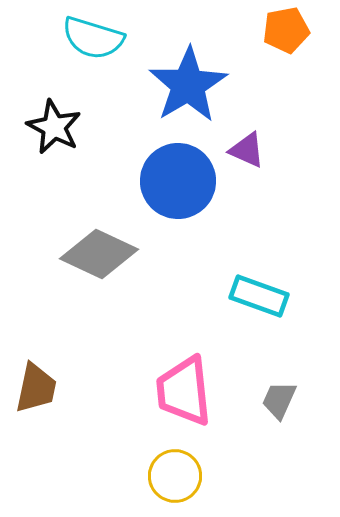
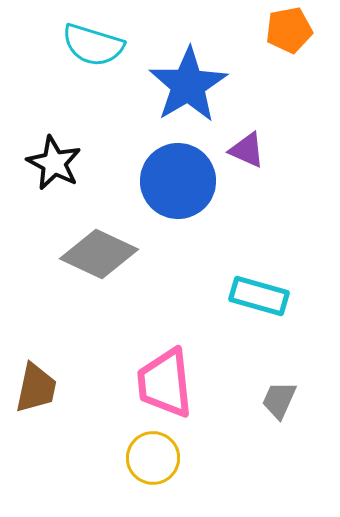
orange pentagon: moved 3 px right
cyan semicircle: moved 7 px down
black star: moved 36 px down
cyan rectangle: rotated 4 degrees counterclockwise
pink trapezoid: moved 19 px left, 8 px up
yellow circle: moved 22 px left, 18 px up
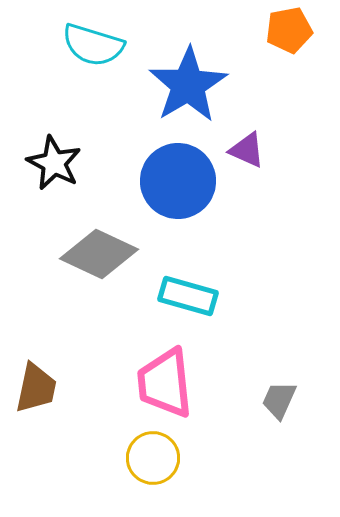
cyan rectangle: moved 71 px left
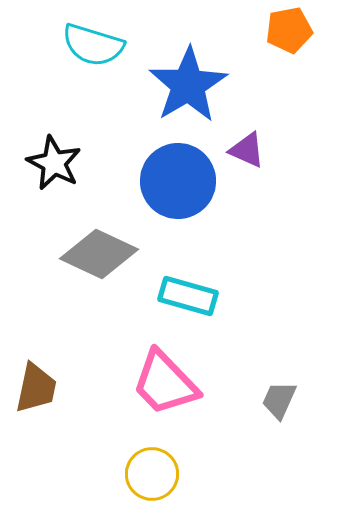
pink trapezoid: rotated 38 degrees counterclockwise
yellow circle: moved 1 px left, 16 px down
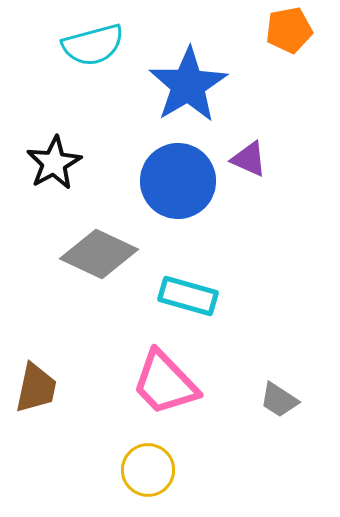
cyan semicircle: rotated 32 degrees counterclockwise
purple triangle: moved 2 px right, 9 px down
black star: rotated 16 degrees clockwise
gray trapezoid: rotated 81 degrees counterclockwise
yellow circle: moved 4 px left, 4 px up
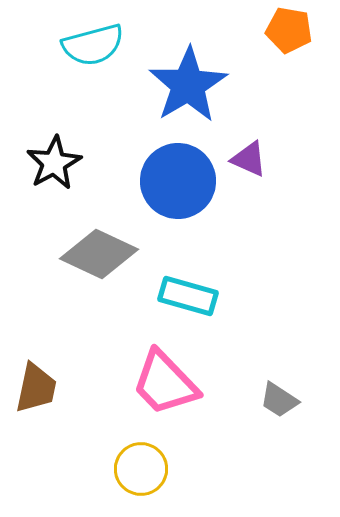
orange pentagon: rotated 21 degrees clockwise
yellow circle: moved 7 px left, 1 px up
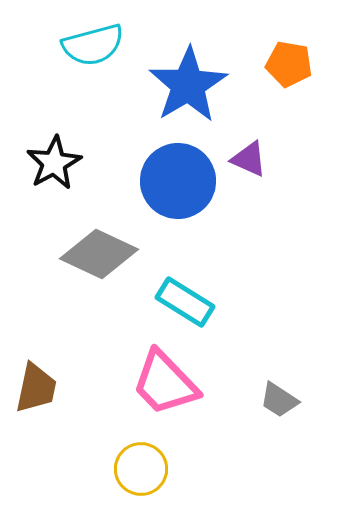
orange pentagon: moved 34 px down
cyan rectangle: moved 3 px left, 6 px down; rotated 16 degrees clockwise
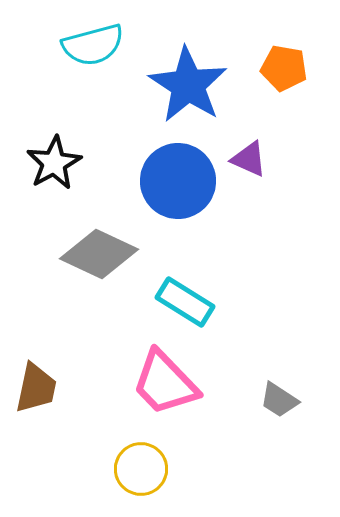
orange pentagon: moved 5 px left, 4 px down
blue star: rotated 8 degrees counterclockwise
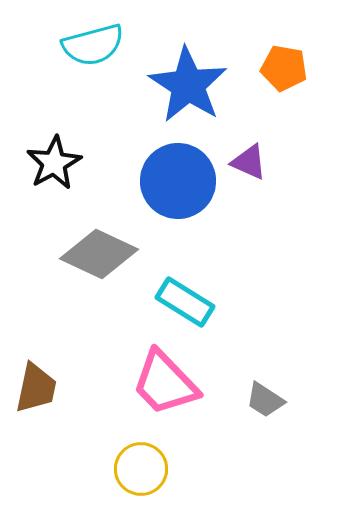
purple triangle: moved 3 px down
gray trapezoid: moved 14 px left
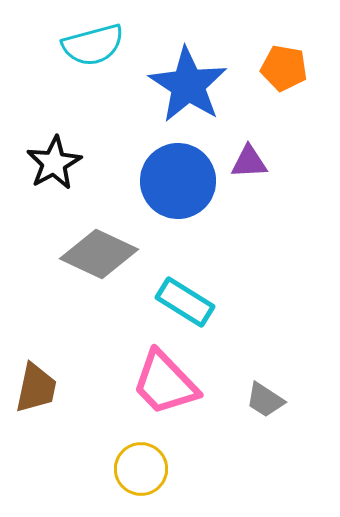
purple triangle: rotated 27 degrees counterclockwise
